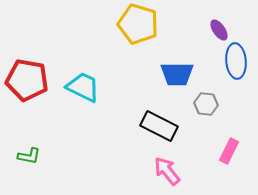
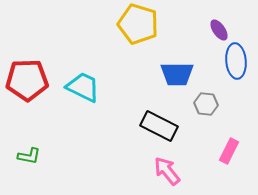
red pentagon: rotated 12 degrees counterclockwise
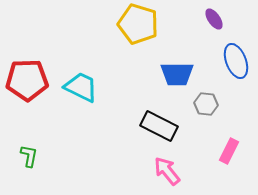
purple ellipse: moved 5 px left, 11 px up
blue ellipse: rotated 16 degrees counterclockwise
cyan trapezoid: moved 2 px left
green L-shape: rotated 90 degrees counterclockwise
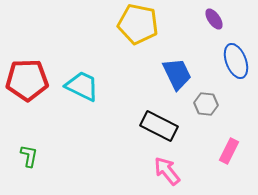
yellow pentagon: rotated 6 degrees counterclockwise
blue trapezoid: rotated 116 degrees counterclockwise
cyan trapezoid: moved 1 px right, 1 px up
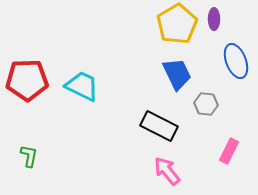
purple ellipse: rotated 35 degrees clockwise
yellow pentagon: moved 39 px right; rotated 30 degrees clockwise
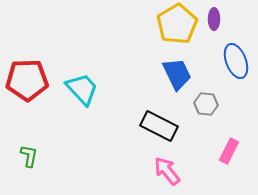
cyan trapezoid: moved 3 px down; rotated 21 degrees clockwise
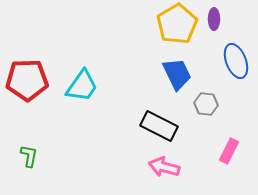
cyan trapezoid: moved 3 px up; rotated 78 degrees clockwise
pink arrow: moved 3 px left, 4 px up; rotated 36 degrees counterclockwise
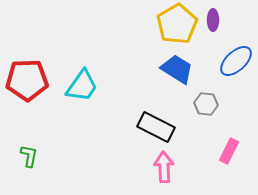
purple ellipse: moved 1 px left, 1 px down
blue ellipse: rotated 68 degrees clockwise
blue trapezoid: moved 5 px up; rotated 32 degrees counterclockwise
black rectangle: moved 3 px left, 1 px down
pink arrow: rotated 72 degrees clockwise
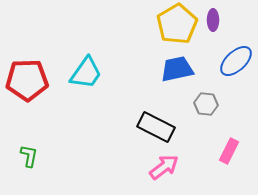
blue trapezoid: rotated 44 degrees counterclockwise
cyan trapezoid: moved 4 px right, 13 px up
pink arrow: rotated 56 degrees clockwise
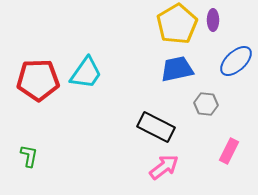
red pentagon: moved 11 px right
